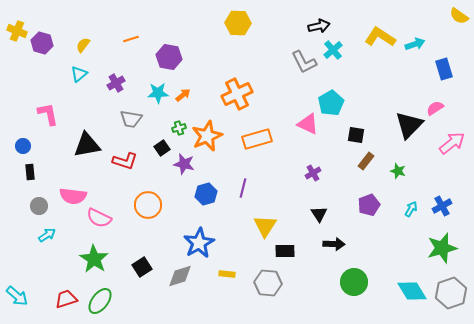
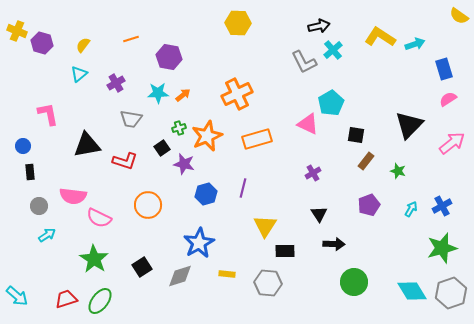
pink semicircle at (435, 108): moved 13 px right, 9 px up
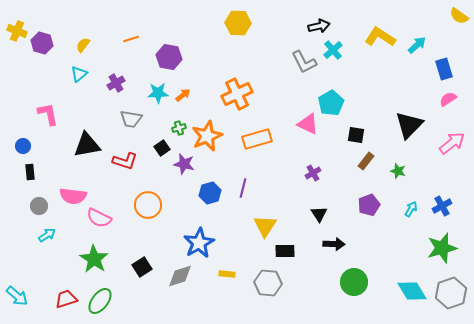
cyan arrow at (415, 44): moved 2 px right, 1 px down; rotated 24 degrees counterclockwise
blue hexagon at (206, 194): moved 4 px right, 1 px up
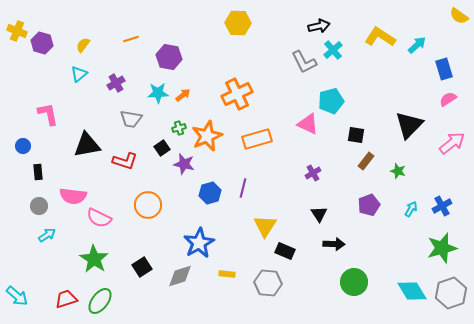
cyan pentagon at (331, 103): moved 2 px up; rotated 15 degrees clockwise
black rectangle at (30, 172): moved 8 px right
black rectangle at (285, 251): rotated 24 degrees clockwise
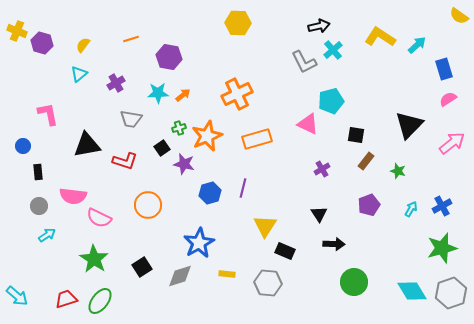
purple cross at (313, 173): moved 9 px right, 4 px up
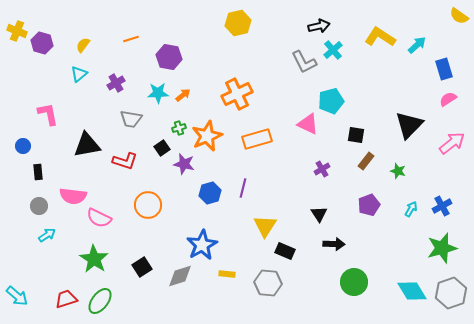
yellow hexagon at (238, 23): rotated 15 degrees counterclockwise
blue star at (199, 243): moved 3 px right, 2 px down
